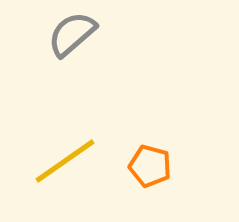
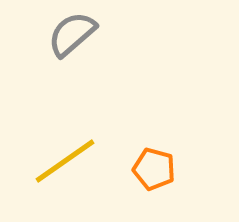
orange pentagon: moved 4 px right, 3 px down
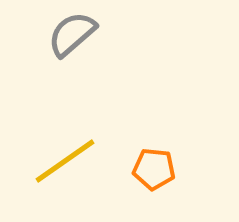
orange pentagon: rotated 9 degrees counterclockwise
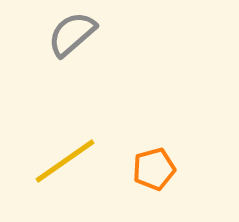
orange pentagon: rotated 21 degrees counterclockwise
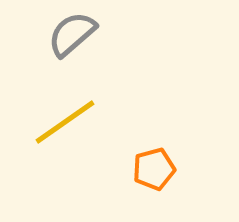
yellow line: moved 39 px up
